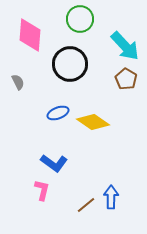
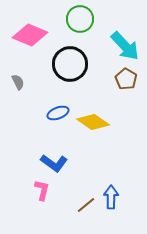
pink diamond: rotated 72 degrees counterclockwise
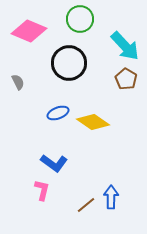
pink diamond: moved 1 px left, 4 px up
black circle: moved 1 px left, 1 px up
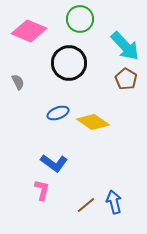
blue arrow: moved 3 px right, 5 px down; rotated 15 degrees counterclockwise
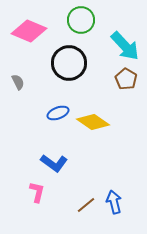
green circle: moved 1 px right, 1 px down
pink L-shape: moved 5 px left, 2 px down
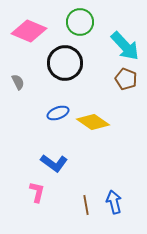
green circle: moved 1 px left, 2 px down
black circle: moved 4 px left
brown pentagon: rotated 10 degrees counterclockwise
brown line: rotated 60 degrees counterclockwise
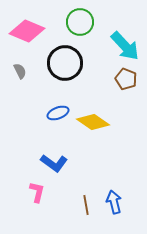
pink diamond: moved 2 px left
gray semicircle: moved 2 px right, 11 px up
